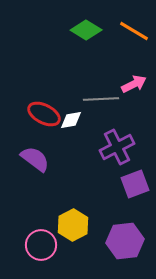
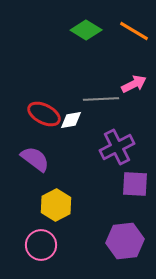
purple square: rotated 24 degrees clockwise
yellow hexagon: moved 17 px left, 20 px up
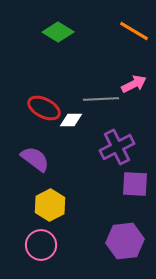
green diamond: moved 28 px left, 2 px down
red ellipse: moved 6 px up
white diamond: rotated 10 degrees clockwise
yellow hexagon: moved 6 px left
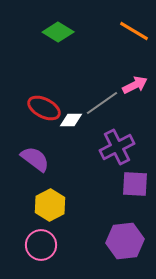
pink arrow: moved 1 px right, 1 px down
gray line: moved 1 px right, 4 px down; rotated 32 degrees counterclockwise
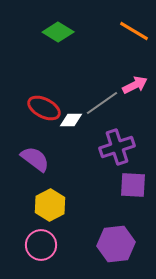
purple cross: rotated 8 degrees clockwise
purple square: moved 2 px left, 1 px down
purple hexagon: moved 9 px left, 3 px down
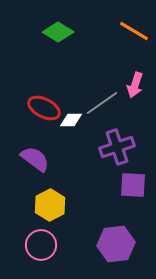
pink arrow: rotated 135 degrees clockwise
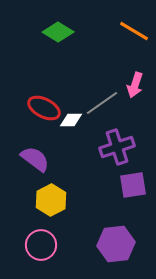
purple square: rotated 12 degrees counterclockwise
yellow hexagon: moved 1 px right, 5 px up
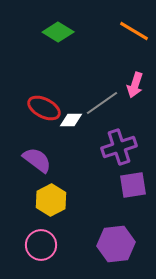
purple cross: moved 2 px right
purple semicircle: moved 2 px right, 1 px down
